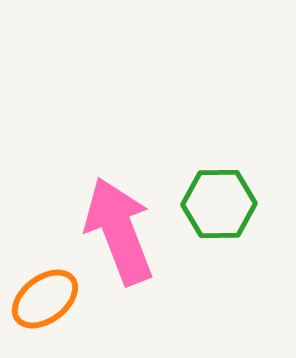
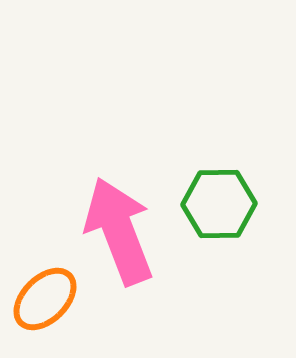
orange ellipse: rotated 8 degrees counterclockwise
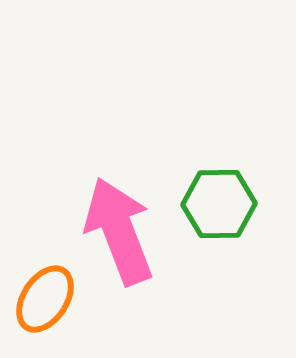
orange ellipse: rotated 12 degrees counterclockwise
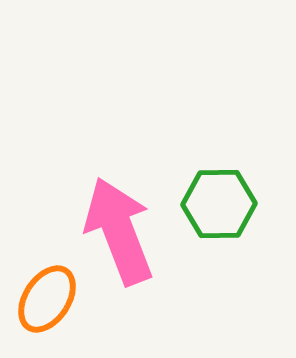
orange ellipse: moved 2 px right
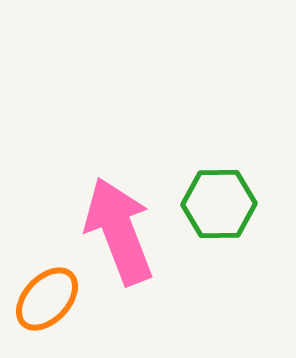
orange ellipse: rotated 10 degrees clockwise
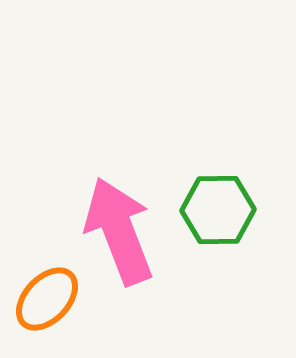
green hexagon: moved 1 px left, 6 px down
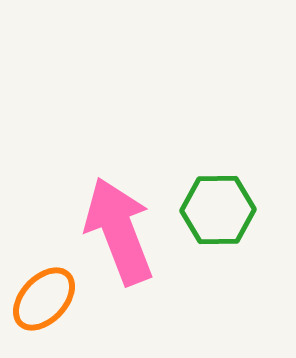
orange ellipse: moved 3 px left
